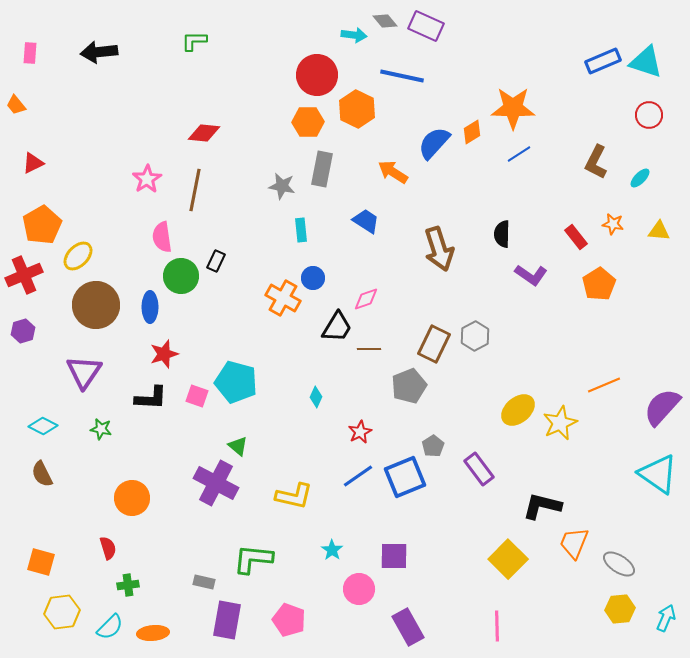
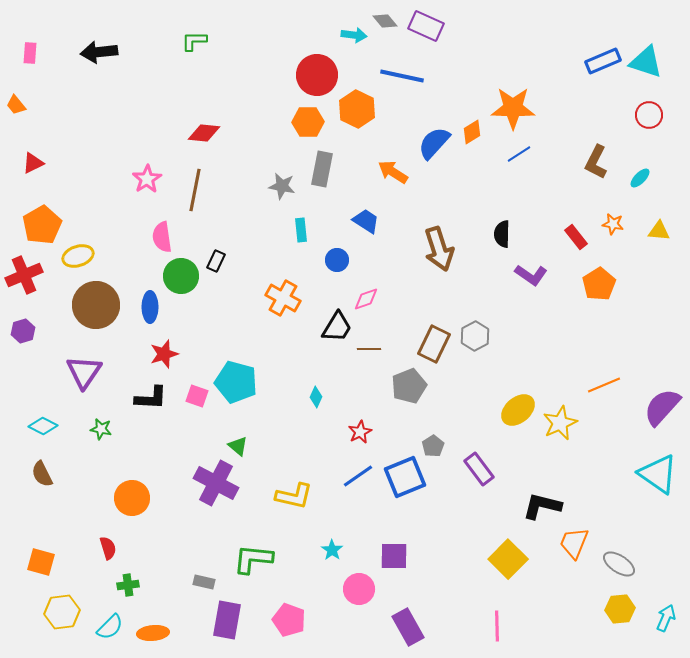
yellow ellipse at (78, 256): rotated 28 degrees clockwise
blue circle at (313, 278): moved 24 px right, 18 px up
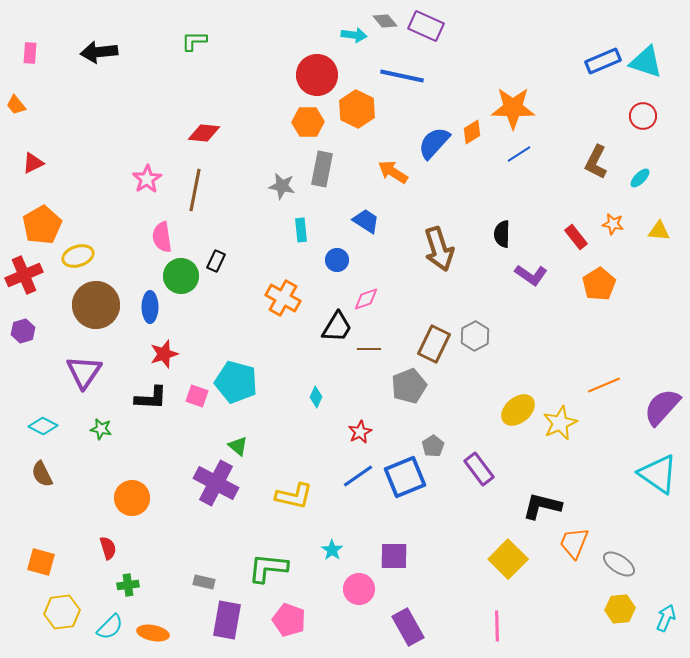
red circle at (649, 115): moved 6 px left, 1 px down
green L-shape at (253, 559): moved 15 px right, 9 px down
orange ellipse at (153, 633): rotated 16 degrees clockwise
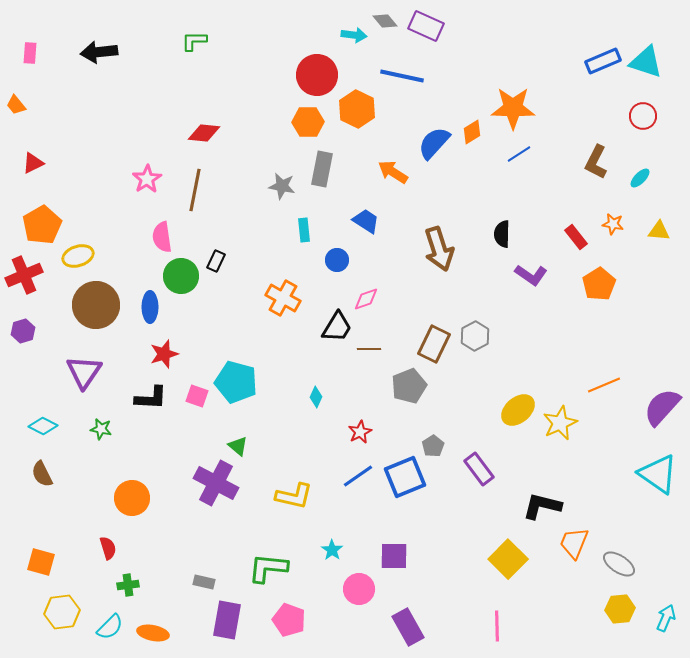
cyan rectangle at (301, 230): moved 3 px right
